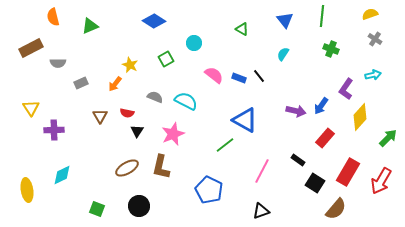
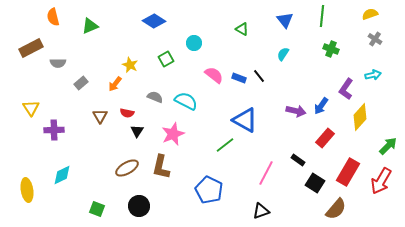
gray rectangle at (81, 83): rotated 16 degrees counterclockwise
green arrow at (388, 138): moved 8 px down
pink line at (262, 171): moved 4 px right, 2 px down
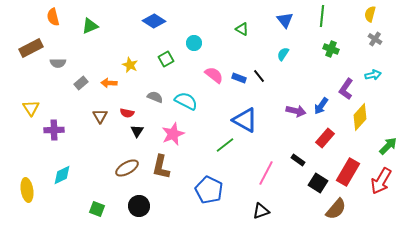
yellow semicircle at (370, 14): rotated 56 degrees counterclockwise
orange arrow at (115, 84): moved 6 px left, 1 px up; rotated 56 degrees clockwise
black square at (315, 183): moved 3 px right
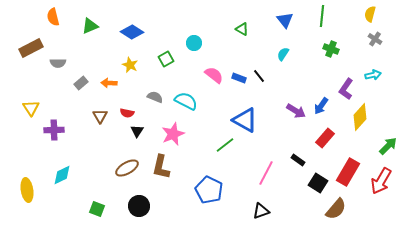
blue diamond at (154, 21): moved 22 px left, 11 px down
purple arrow at (296, 111): rotated 18 degrees clockwise
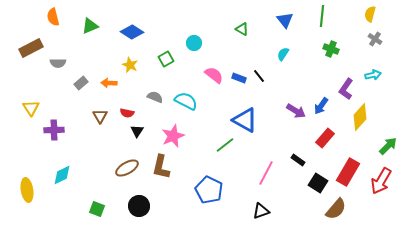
pink star at (173, 134): moved 2 px down
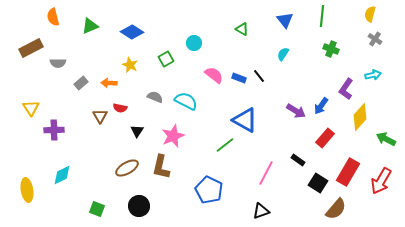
red semicircle at (127, 113): moved 7 px left, 5 px up
green arrow at (388, 146): moved 2 px left, 7 px up; rotated 108 degrees counterclockwise
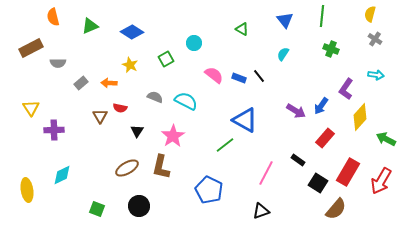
cyan arrow at (373, 75): moved 3 px right; rotated 21 degrees clockwise
pink star at (173, 136): rotated 10 degrees counterclockwise
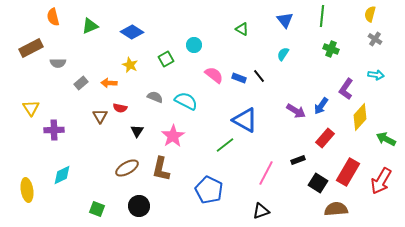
cyan circle at (194, 43): moved 2 px down
black rectangle at (298, 160): rotated 56 degrees counterclockwise
brown L-shape at (161, 167): moved 2 px down
brown semicircle at (336, 209): rotated 135 degrees counterclockwise
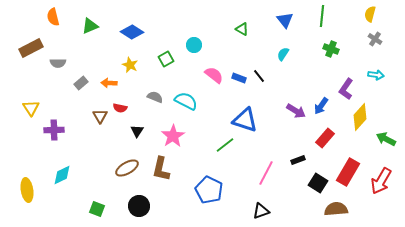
blue triangle at (245, 120): rotated 12 degrees counterclockwise
